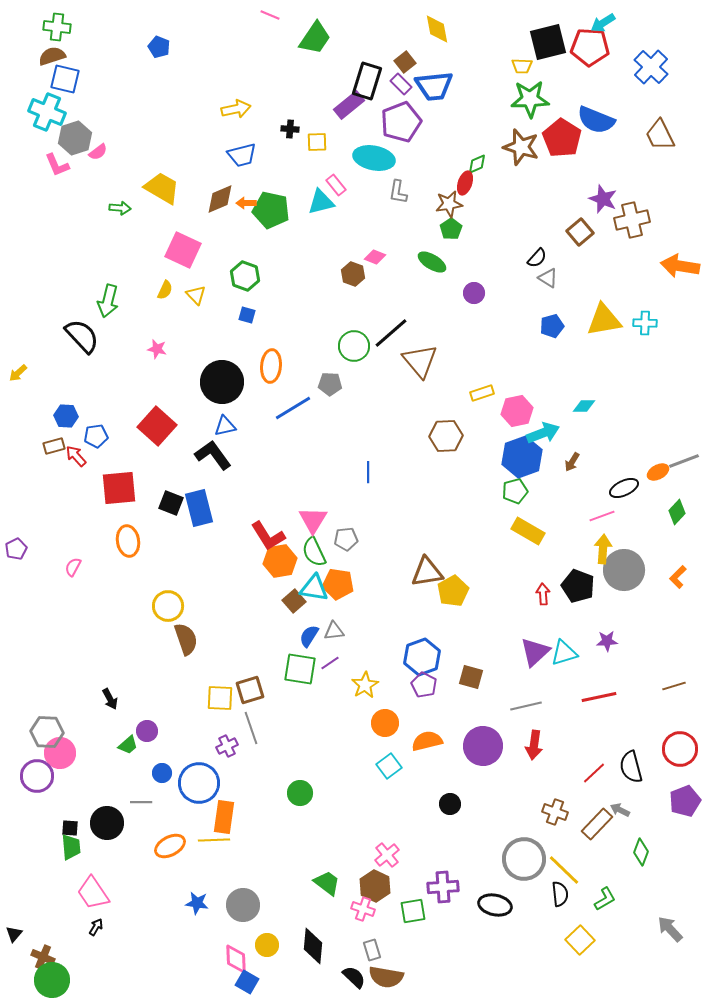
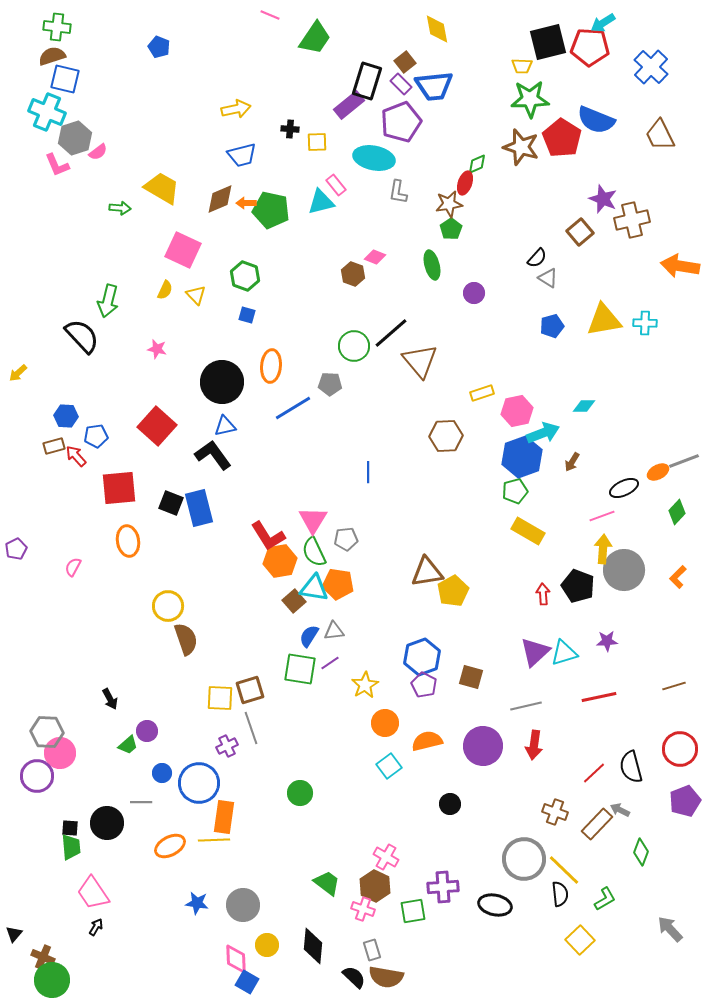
green ellipse at (432, 262): moved 3 px down; rotated 44 degrees clockwise
pink cross at (387, 855): moved 1 px left, 2 px down; rotated 20 degrees counterclockwise
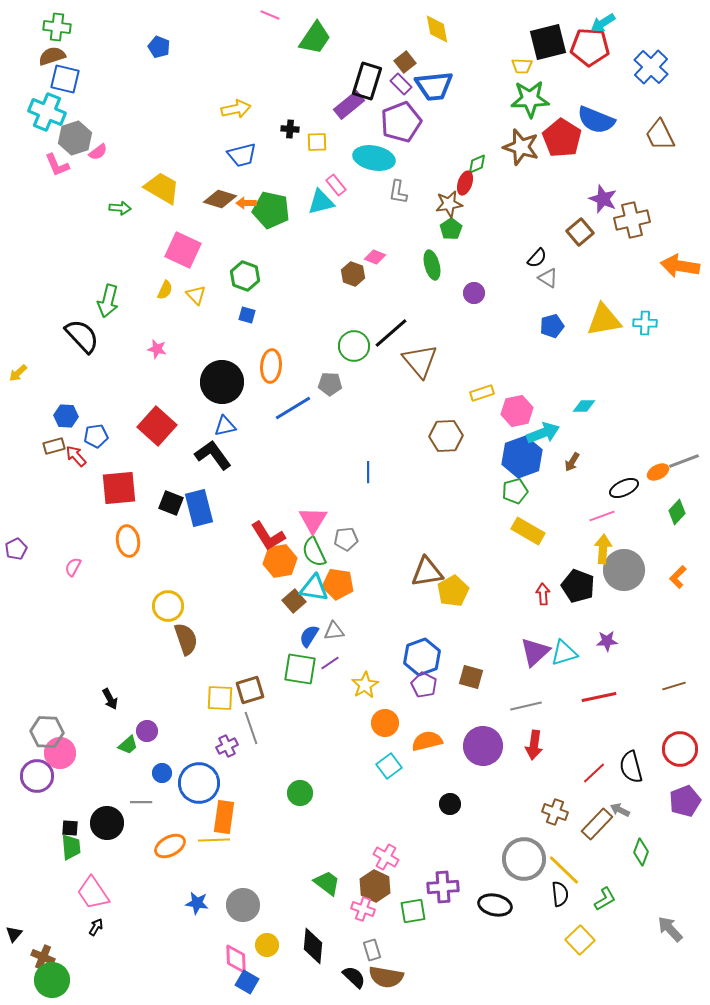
brown diamond at (220, 199): rotated 40 degrees clockwise
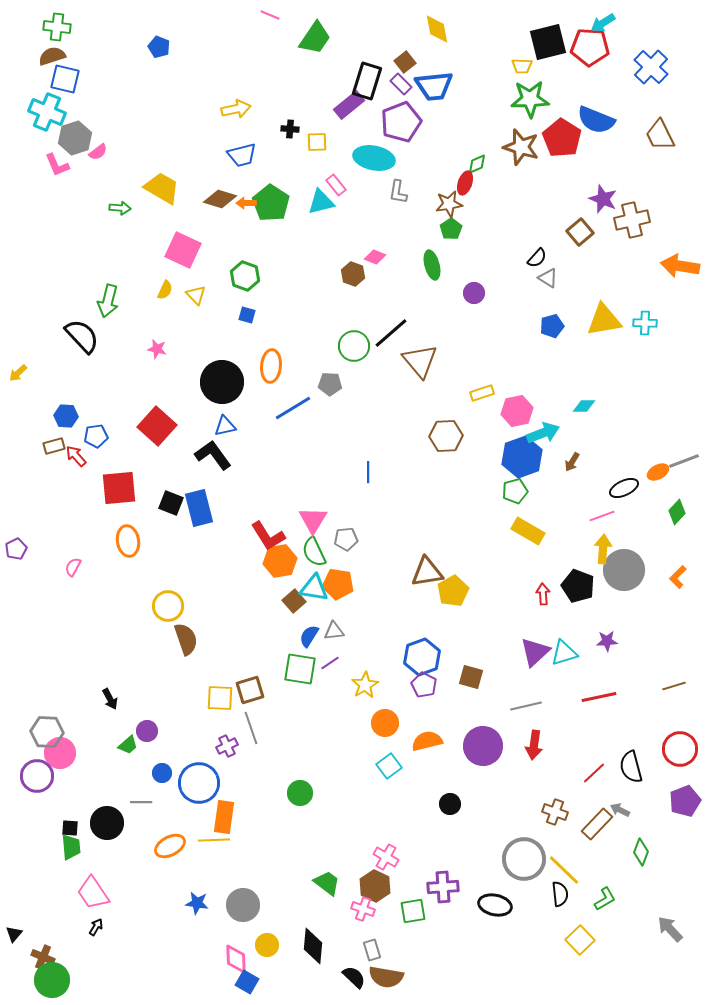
green pentagon at (271, 210): moved 7 px up; rotated 21 degrees clockwise
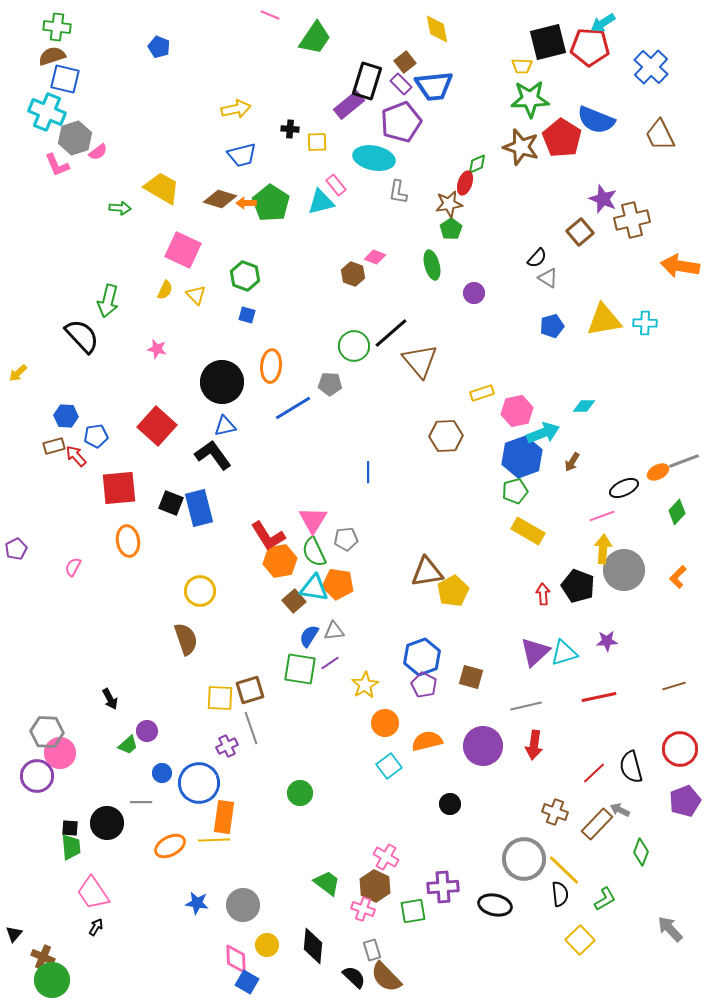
yellow circle at (168, 606): moved 32 px right, 15 px up
brown semicircle at (386, 977): rotated 36 degrees clockwise
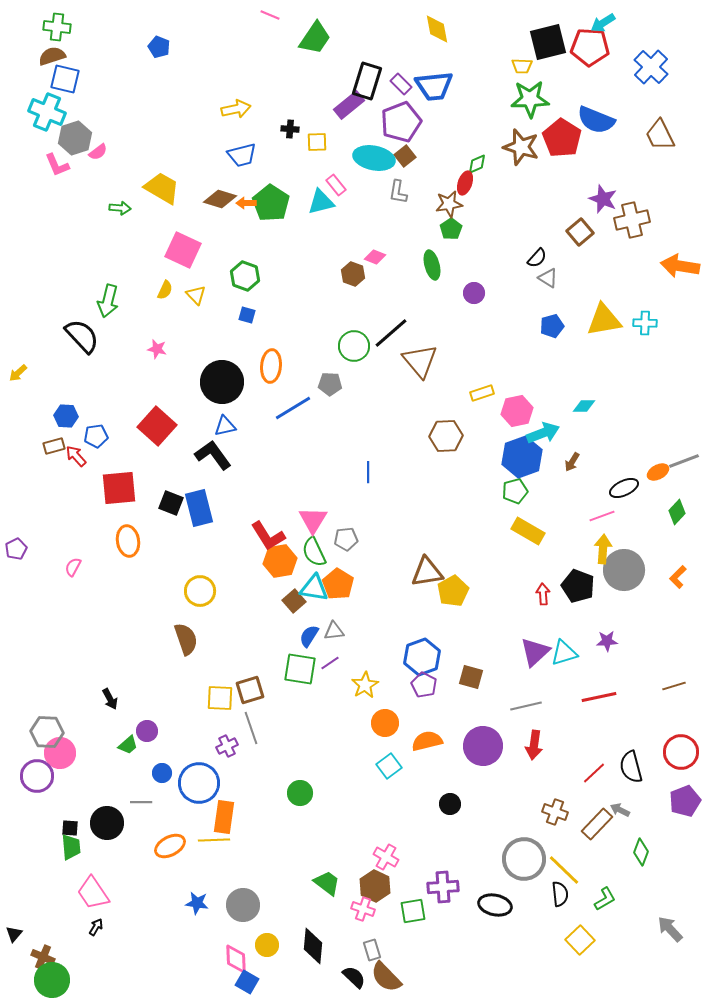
brown square at (405, 62): moved 94 px down
orange pentagon at (338, 584): rotated 24 degrees clockwise
red circle at (680, 749): moved 1 px right, 3 px down
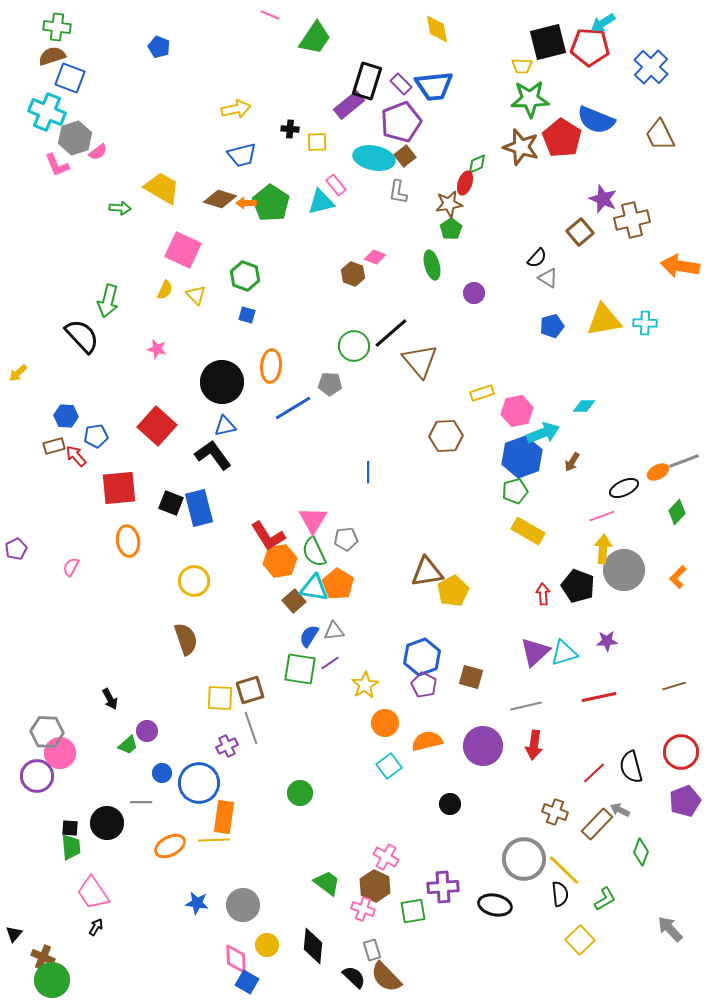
blue square at (65, 79): moved 5 px right, 1 px up; rotated 8 degrees clockwise
pink semicircle at (73, 567): moved 2 px left
yellow circle at (200, 591): moved 6 px left, 10 px up
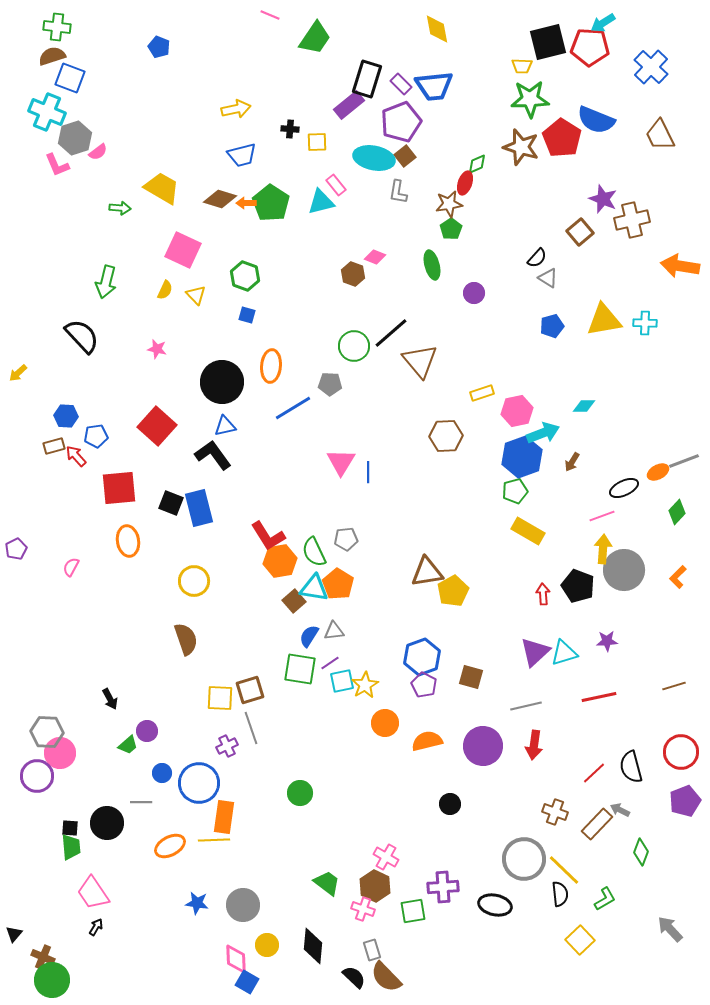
black rectangle at (367, 81): moved 2 px up
green arrow at (108, 301): moved 2 px left, 19 px up
pink triangle at (313, 520): moved 28 px right, 58 px up
cyan square at (389, 766): moved 47 px left, 85 px up; rotated 25 degrees clockwise
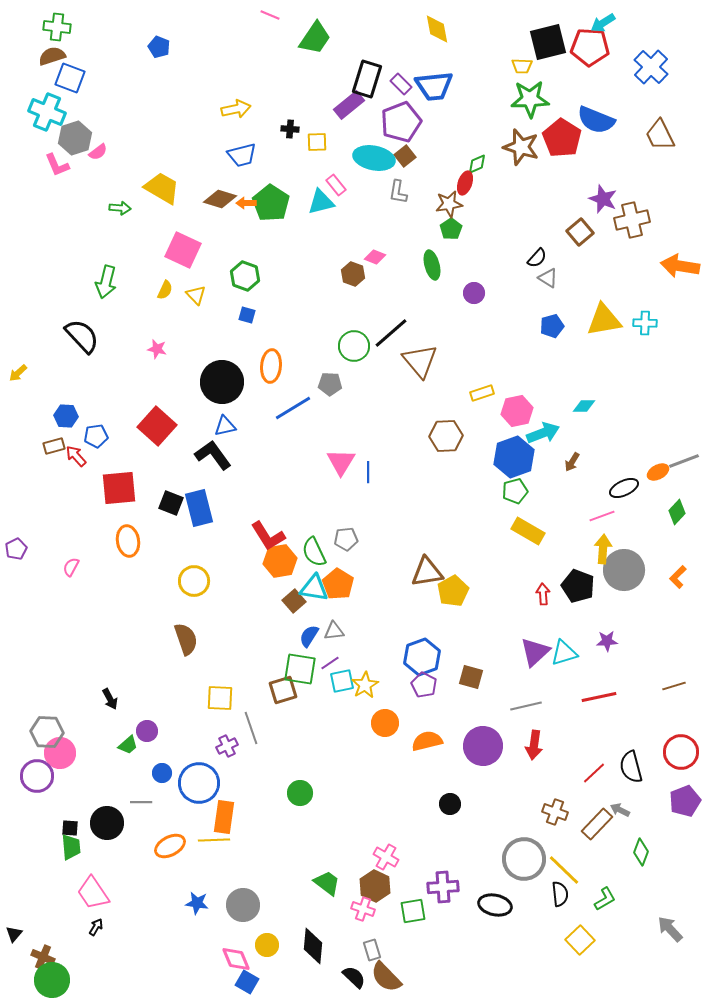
blue hexagon at (522, 457): moved 8 px left
brown square at (250, 690): moved 33 px right
pink diamond at (236, 959): rotated 20 degrees counterclockwise
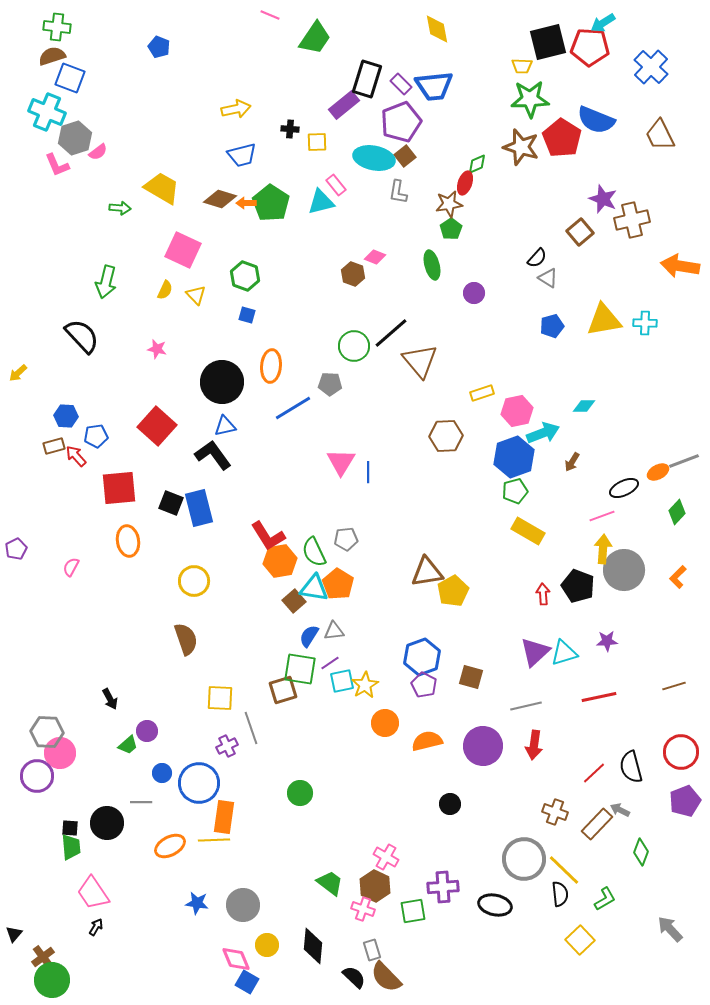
purple rectangle at (349, 105): moved 5 px left
green trapezoid at (327, 883): moved 3 px right
brown cross at (43, 957): rotated 30 degrees clockwise
